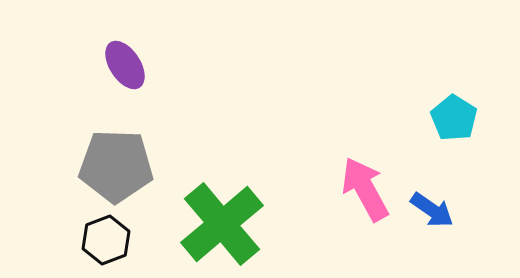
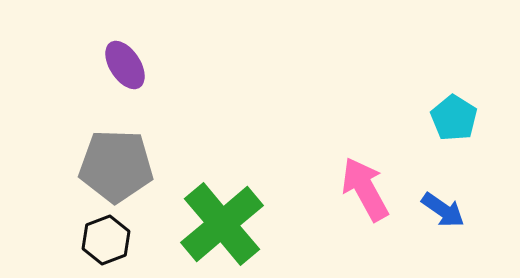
blue arrow: moved 11 px right
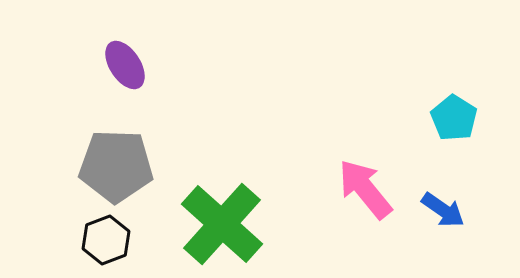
pink arrow: rotated 10 degrees counterclockwise
green cross: rotated 8 degrees counterclockwise
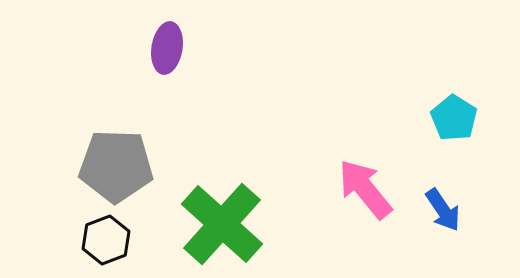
purple ellipse: moved 42 px right, 17 px up; rotated 42 degrees clockwise
blue arrow: rotated 21 degrees clockwise
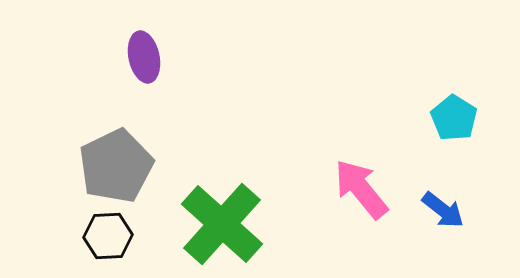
purple ellipse: moved 23 px left, 9 px down; rotated 21 degrees counterclockwise
gray pentagon: rotated 28 degrees counterclockwise
pink arrow: moved 4 px left
blue arrow: rotated 18 degrees counterclockwise
black hexagon: moved 2 px right, 4 px up; rotated 18 degrees clockwise
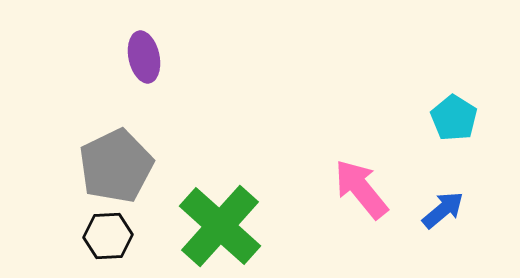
blue arrow: rotated 78 degrees counterclockwise
green cross: moved 2 px left, 2 px down
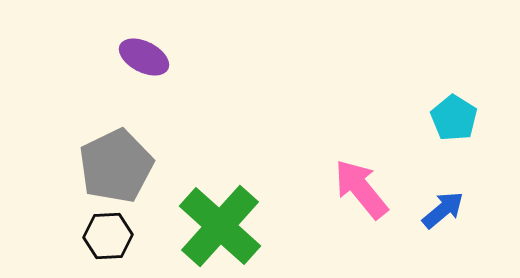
purple ellipse: rotated 51 degrees counterclockwise
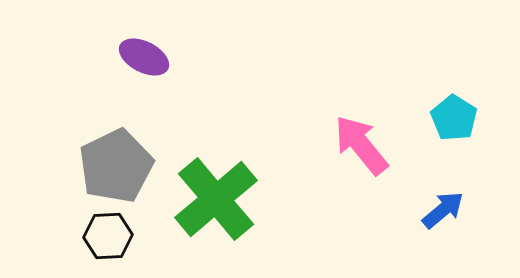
pink arrow: moved 44 px up
green cross: moved 4 px left, 27 px up; rotated 8 degrees clockwise
